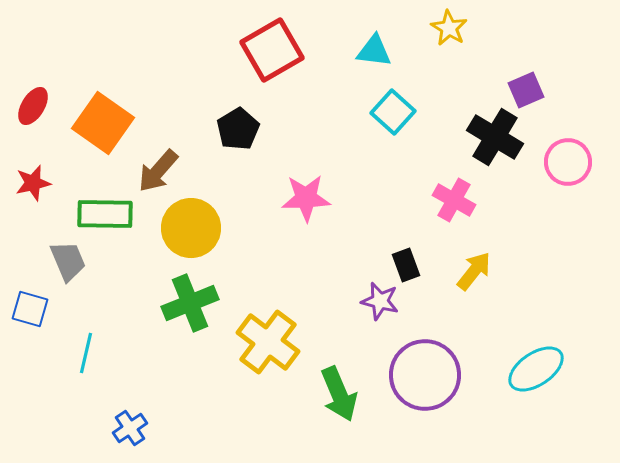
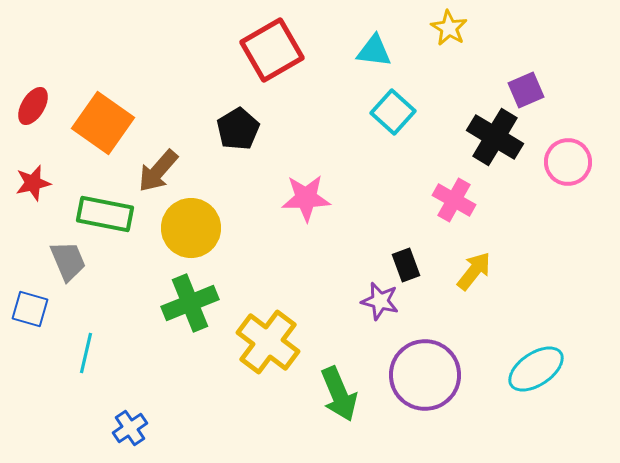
green rectangle: rotated 10 degrees clockwise
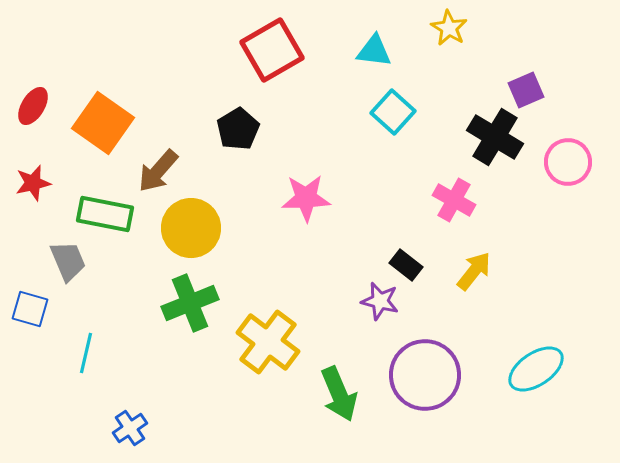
black rectangle: rotated 32 degrees counterclockwise
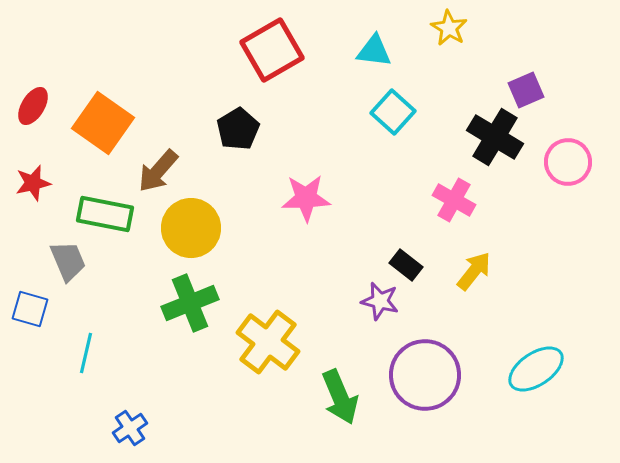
green arrow: moved 1 px right, 3 px down
